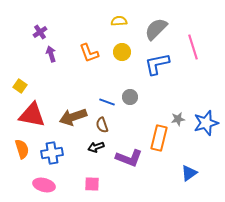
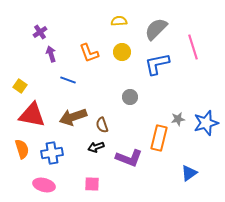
blue line: moved 39 px left, 22 px up
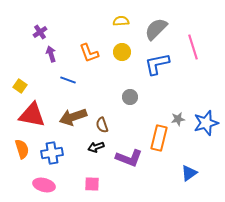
yellow semicircle: moved 2 px right
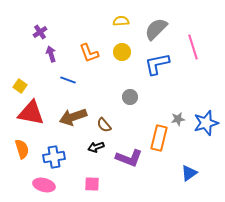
red triangle: moved 1 px left, 2 px up
brown semicircle: moved 2 px right; rotated 21 degrees counterclockwise
blue cross: moved 2 px right, 4 px down
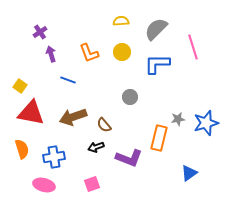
blue L-shape: rotated 12 degrees clockwise
pink square: rotated 21 degrees counterclockwise
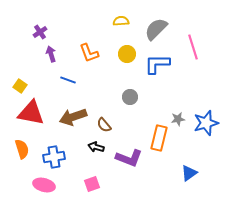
yellow circle: moved 5 px right, 2 px down
black arrow: rotated 35 degrees clockwise
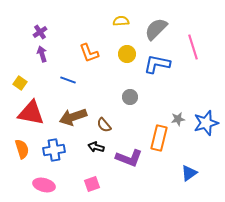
purple arrow: moved 9 px left
blue L-shape: rotated 12 degrees clockwise
yellow square: moved 3 px up
blue cross: moved 7 px up
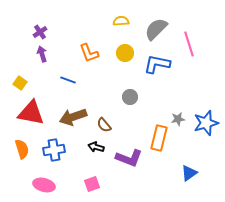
pink line: moved 4 px left, 3 px up
yellow circle: moved 2 px left, 1 px up
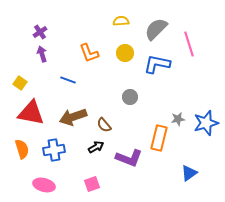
black arrow: rotated 133 degrees clockwise
